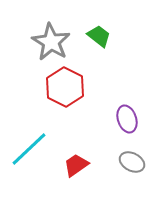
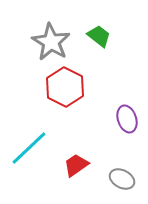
cyan line: moved 1 px up
gray ellipse: moved 10 px left, 17 px down
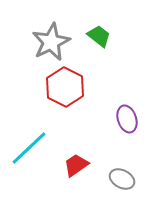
gray star: rotated 15 degrees clockwise
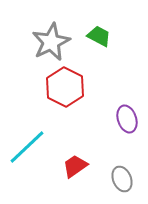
green trapezoid: rotated 10 degrees counterclockwise
cyan line: moved 2 px left, 1 px up
red trapezoid: moved 1 px left, 1 px down
gray ellipse: rotated 40 degrees clockwise
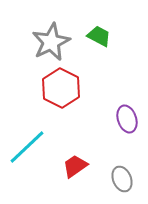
red hexagon: moved 4 px left, 1 px down
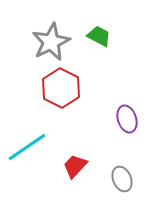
cyan line: rotated 9 degrees clockwise
red trapezoid: rotated 12 degrees counterclockwise
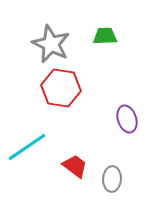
green trapezoid: moved 6 px right; rotated 30 degrees counterclockwise
gray star: moved 2 px down; rotated 21 degrees counterclockwise
red hexagon: rotated 18 degrees counterclockwise
red trapezoid: rotated 84 degrees clockwise
gray ellipse: moved 10 px left; rotated 25 degrees clockwise
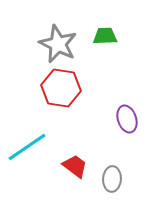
gray star: moved 7 px right
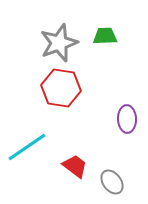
gray star: moved 1 px right, 1 px up; rotated 27 degrees clockwise
purple ellipse: rotated 16 degrees clockwise
gray ellipse: moved 3 px down; rotated 40 degrees counterclockwise
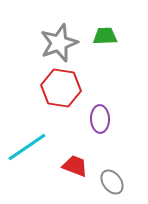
purple ellipse: moved 27 px left
red trapezoid: rotated 16 degrees counterclockwise
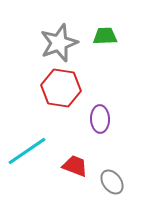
cyan line: moved 4 px down
